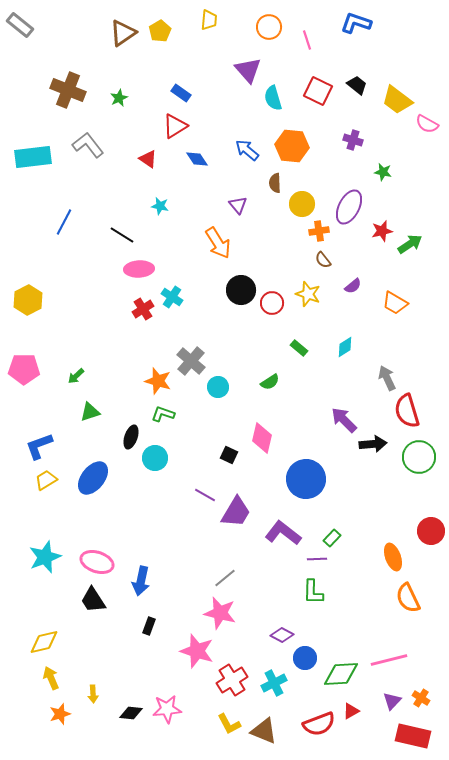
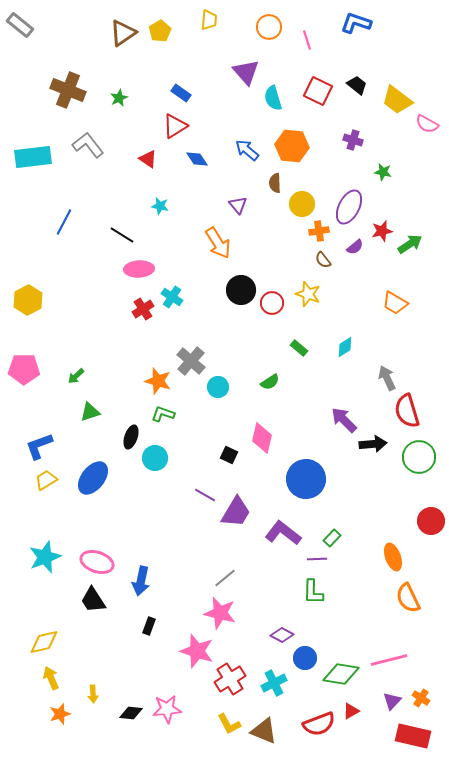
purple triangle at (248, 70): moved 2 px left, 2 px down
purple semicircle at (353, 286): moved 2 px right, 39 px up
red circle at (431, 531): moved 10 px up
green diamond at (341, 674): rotated 12 degrees clockwise
red cross at (232, 680): moved 2 px left, 1 px up
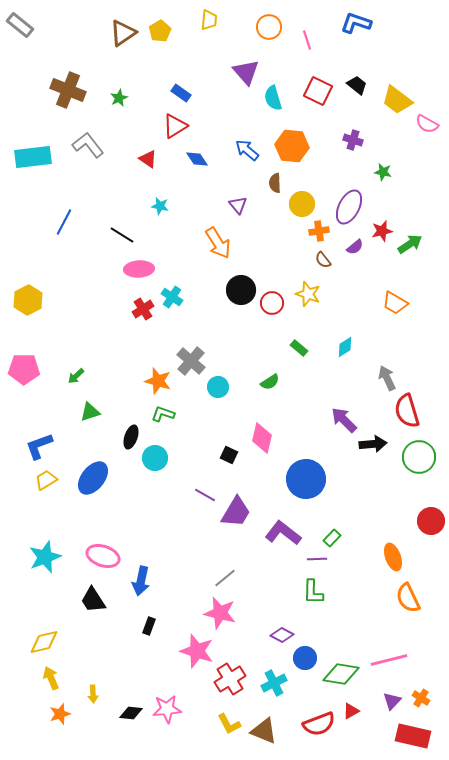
pink ellipse at (97, 562): moved 6 px right, 6 px up
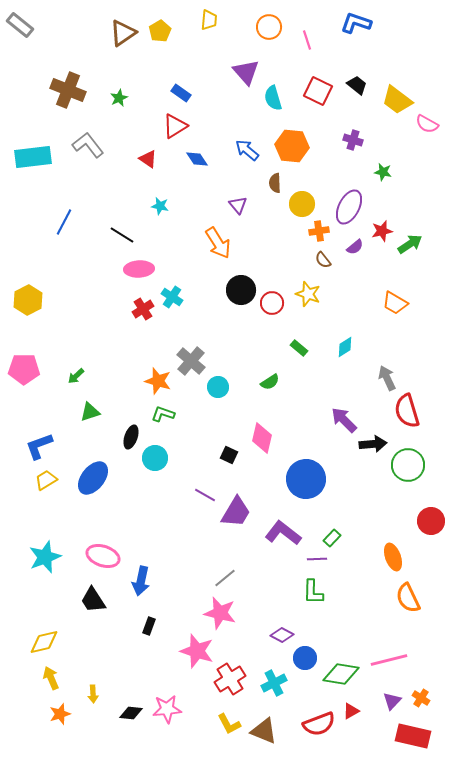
green circle at (419, 457): moved 11 px left, 8 px down
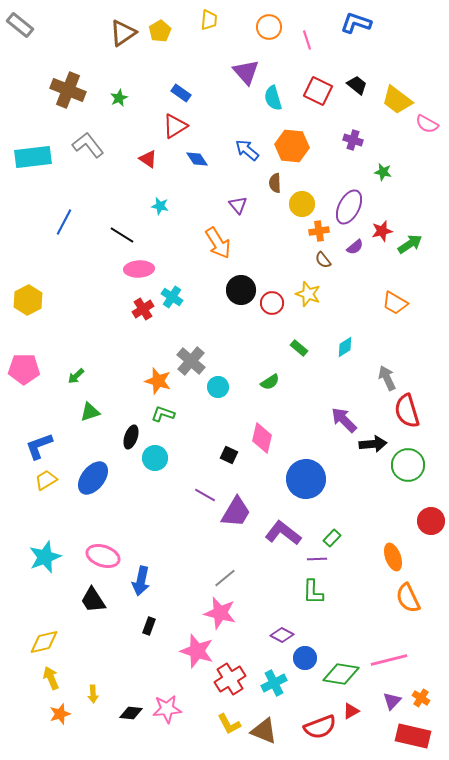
red semicircle at (319, 724): moved 1 px right, 3 px down
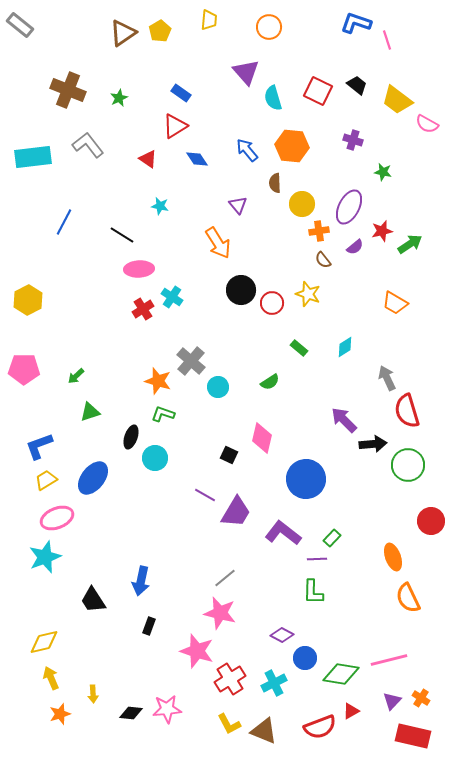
pink line at (307, 40): moved 80 px right
blue arrow at (247, 150): rotated 10 degrees clockwise
pink ellipse at (103, 556): moved 46 px left, 38 px up; rotated 40 degrees counterclockwise
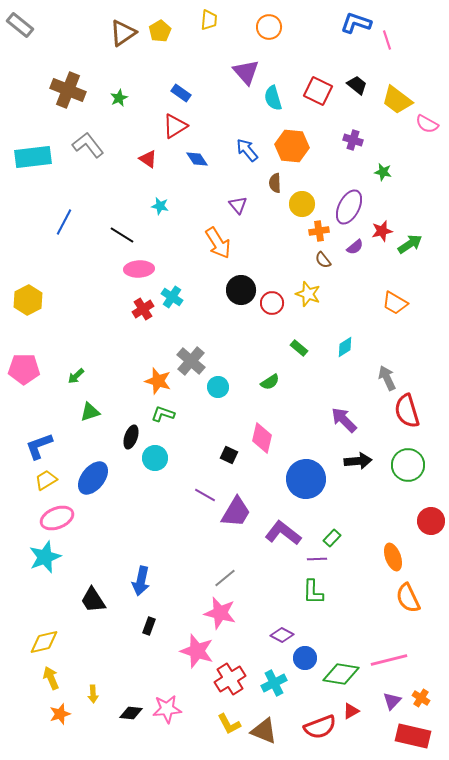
black arrow at (373, 444): moved 15 px left, 17 px down
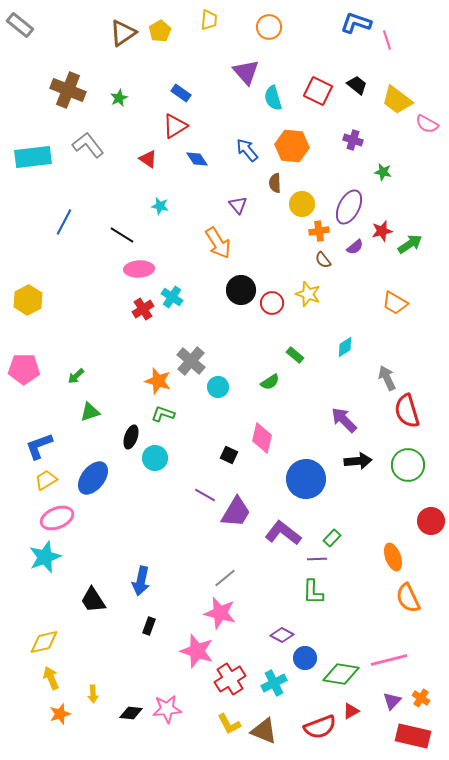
green rectangle at (299, 348): moved 4 px left, 7 px down
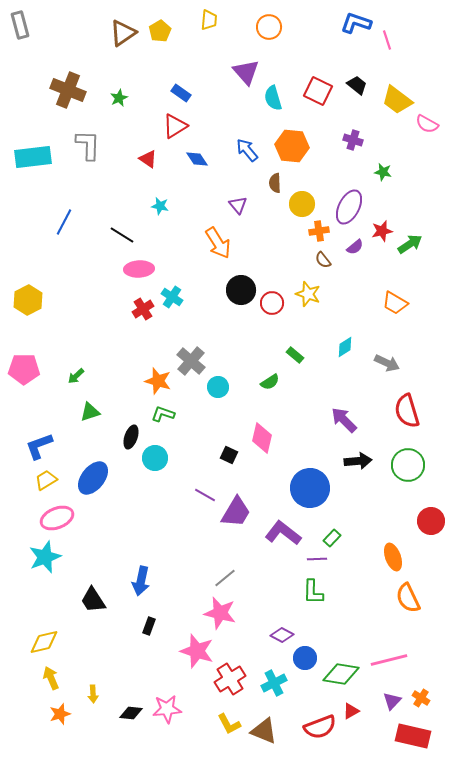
gray rectangle at (20, 25): rotated 36 degrees clockwise
gray L-shape at (88, 145): rotated 40 degrees clockwise
gray arrow at (387, 378): moved 15 px up; rotated 140 degrees clockwise
blue circle at (306, 479): moved 4 px right, 9 px down
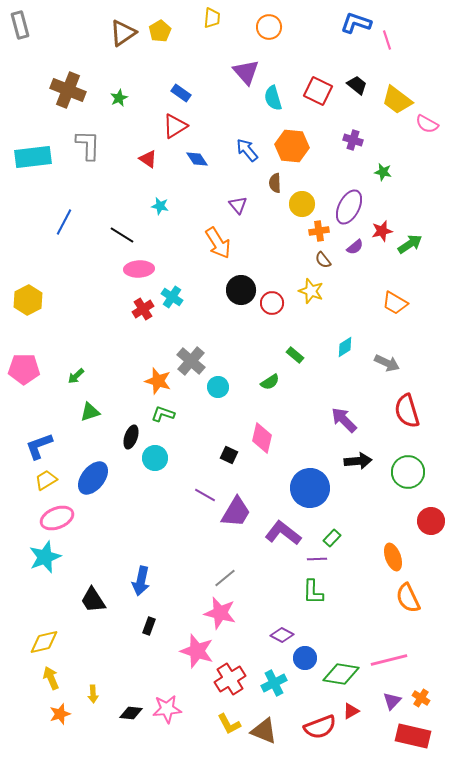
yellow trapezoid at (209, 20): moved 3 px right, 2 px up
yellow star at (308, 294): moved 3 px right, 3 px up
green circle at (408, 465): moved 7 px down
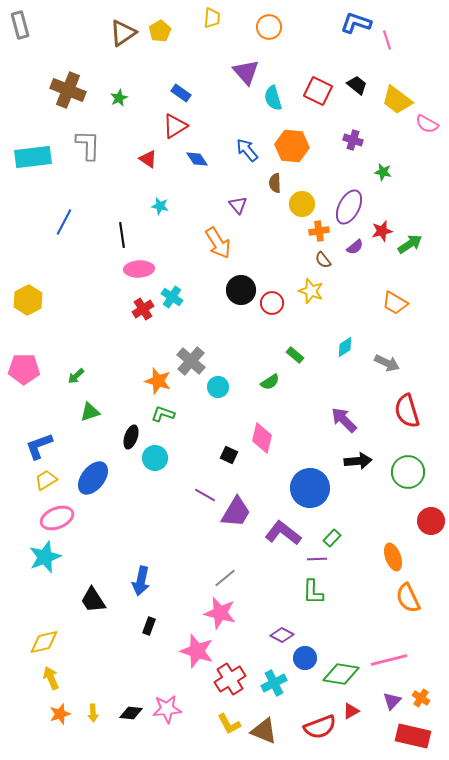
black line at (122, 235): rotated 50 degrees clockwise
yellow arrow at (93, 694): moved 19 px down
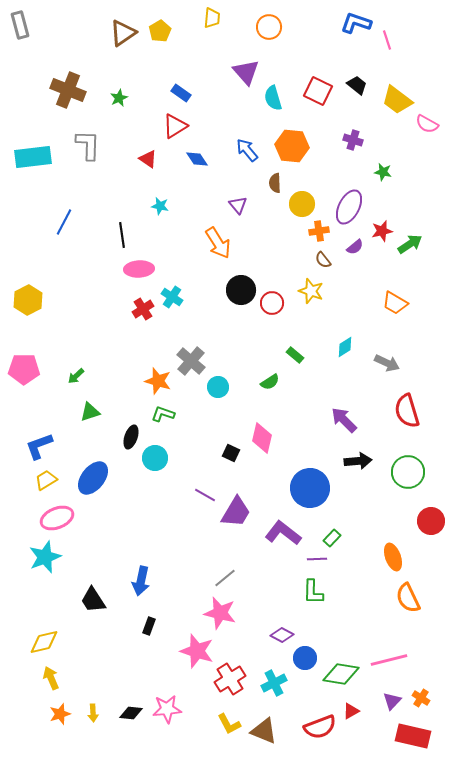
black square at (229, 455): moved 2 px right, 2 px up
